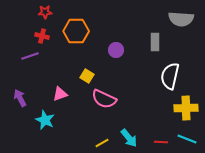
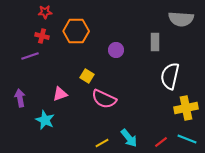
purple arrow: rotated 18 degrees clockwise
yellow cross: rotated 10 degrees counterclockwise
red line: rotated 40 degrees counterclockwise
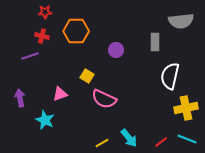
gray semicircle: moved 2 px down; rotated 10 degrees counterclockwise
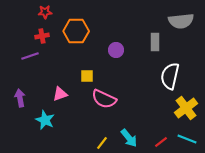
red cross: rotated 24 degrees counterclockwise
yellow square: rotated 32 degrees counterclockwise
yellow cross: rotated 25 degrees counterclockwise
yellow line: rotated 24 degrees counterclockwise
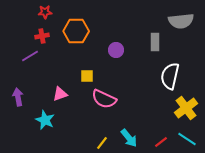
purple line: rotated 12 degrees counterclockwise
purple arrow: moved 2 px left, 1 px up
cyan line: rotated 12 degrees clockwise
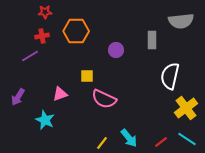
gray rectangle: moved 3 px left, 2 px up
purple arrow: rotated 138 degrees counterclockwise
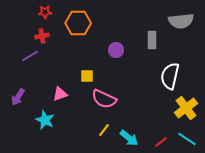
orange hexagon: moved 2 px right, 8 px up
cyan arrow: rotated 12 degrees counterclockwise
yellow line: moved 2 px right, 13 px up
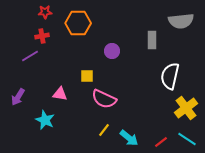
purple circle: moved 4 px left, 1 px down
pink triangle: rotated 28 degrees clockwise
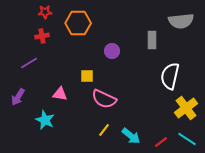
purple line: moved 1 px left, 7 px down
cyan arrow: moved 2 px right, 2 px up
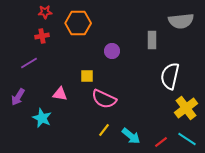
cyan star: moved 3 px left, 2 px up
